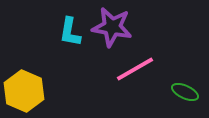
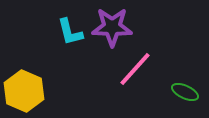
purple star: rotated 9 degrees counterclockwise
cyan L-shape: rotated 24 degrees counterclockwise
pink line: rotated 18 degrees counterclockwise
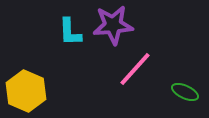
purple star: moved 1 px right, 2 px up; rotated 6 degrees counterclockwise
cyan L-shape: rotated 12 degrees clockwise
yellow hexagon: moved 2 px right
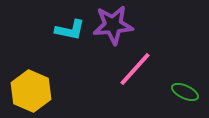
cyan L-shape: moved 2 px up; rotated 76 degrees counterclockwise
yellow hexagon: moved 5 px right
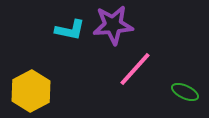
yellow hexagon: rotated 9 degrees clockwise
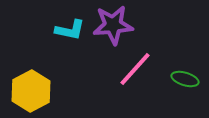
green ellipse: moved 13 px up; rotated 8 degrees counterclockwise
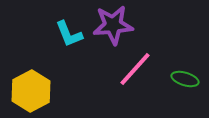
cyan L-shape: moved 1 px left, 4 px down; rotated 56 degrees clockwise
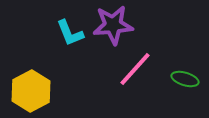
cyan L-shape: moved 1 px right, 1 px up
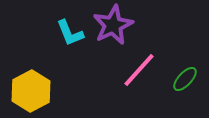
purple star: rotated 21 degrees counterclockwise
pink line: moved 4 px right, 1 px down
green ellipse: rotated 64 degrees counterclockwise
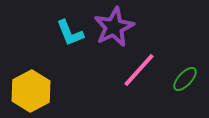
purple star: moved 1 px right, 2 px down
